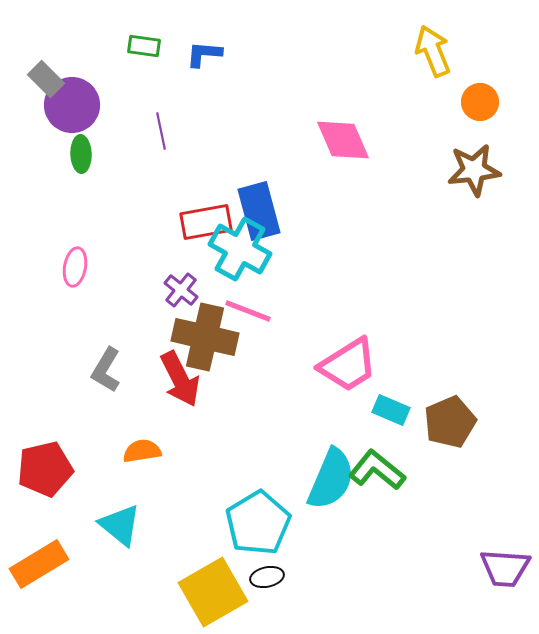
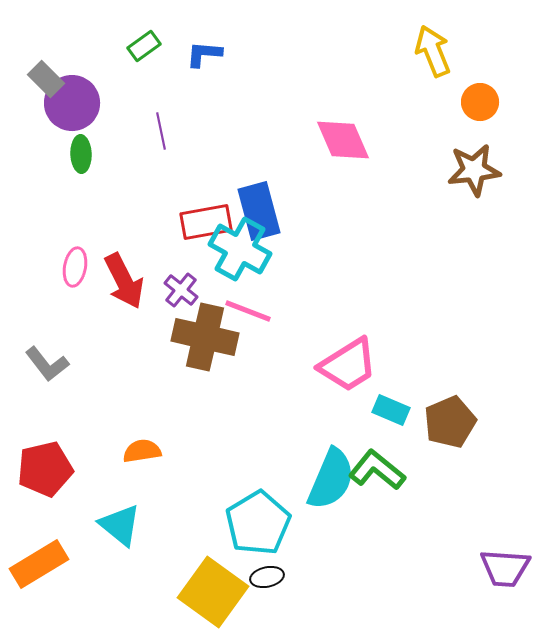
green rectangle: rotated 44 degrees counterclockwise
purple circle: moved 2 px up
gray L-shape: moved 59 px left, 6 px up; rotated 69 degrees counterclockwise
red arrow: moved 56 px left, 98 px up
yellow square: rotated 24 degrees counterclockwise
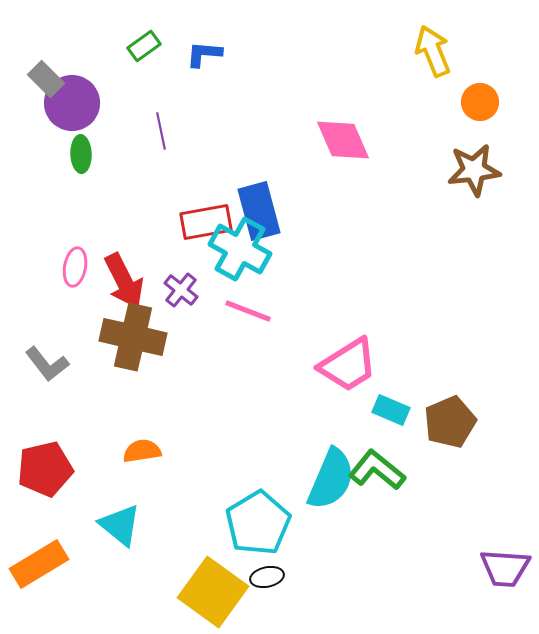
brown cross: moved 72 px left
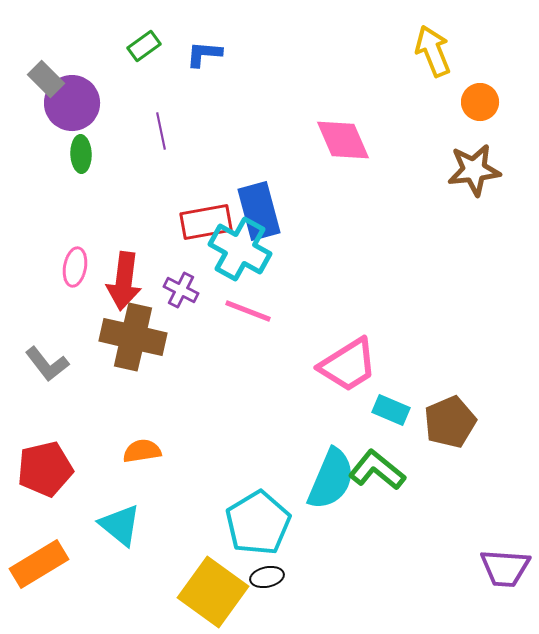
red arrow: rotated 34 degrees clockwise
purple cross: rotated 12 degrees counterclockwise
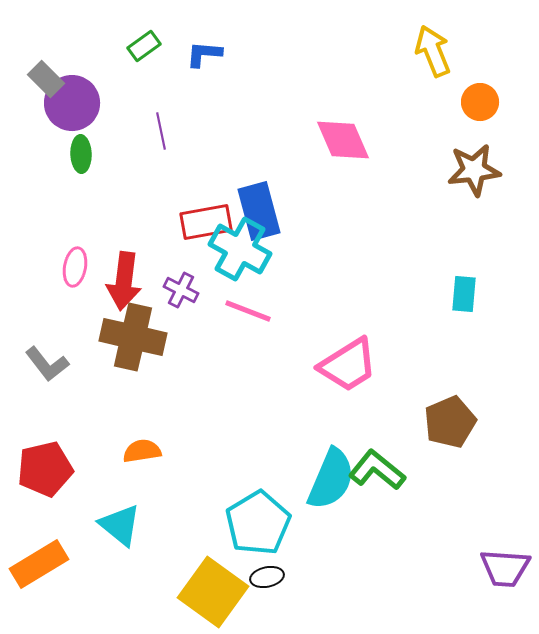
cyan rectangle: moved 73 px right, 116 px up; rotated 72 degrees clockwise
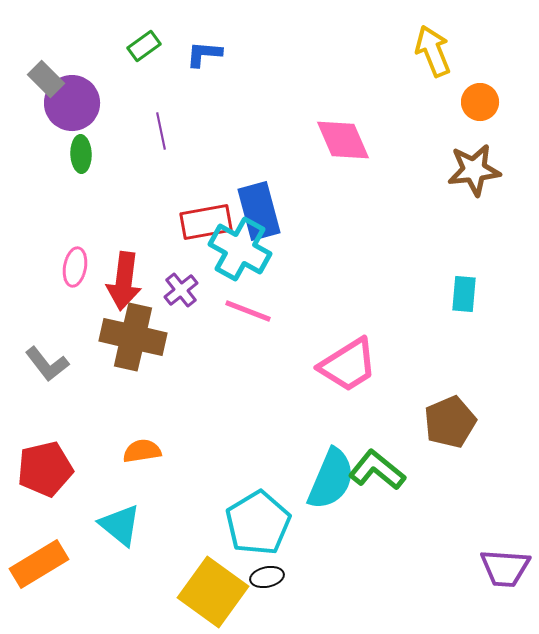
purple cross: rotated 24 degrees clockwise
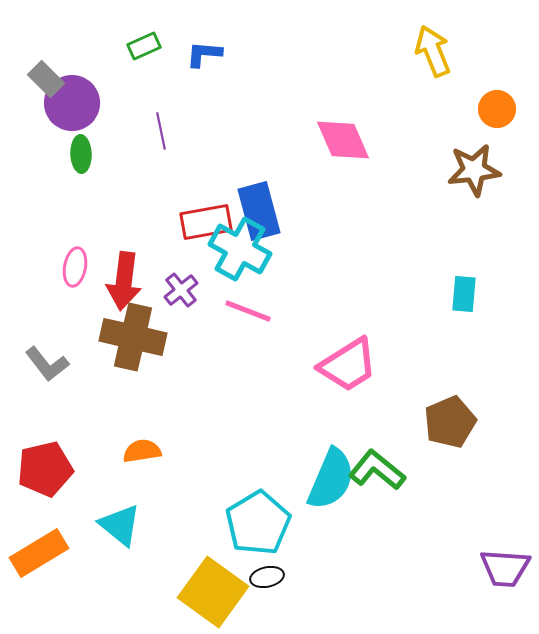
green rectangle: rotated 12 degrees clockwise
orange circle: moved 17 px right, 7 px down
orange rectangle: moved 11 px up
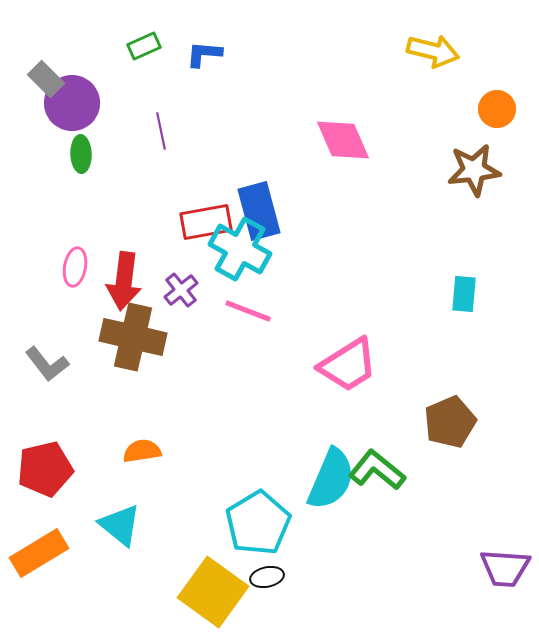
yellow arrow: rotated 126 degrees clockwise
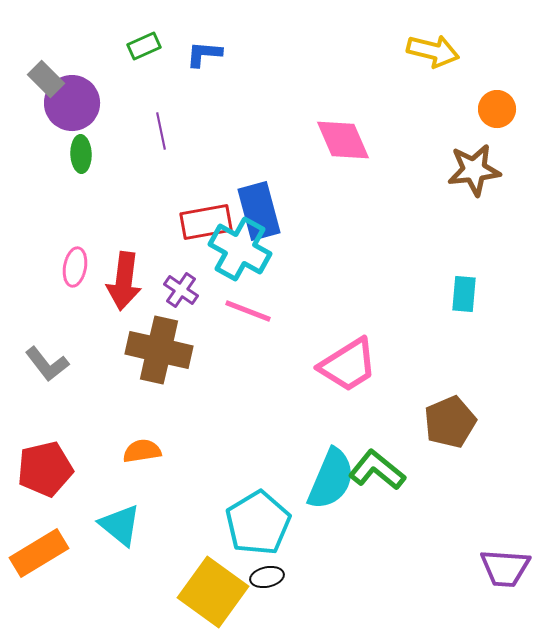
purple cross: rotated 16 degrees counterclockwise
brown cross: moved 26 px right, 13 px down
